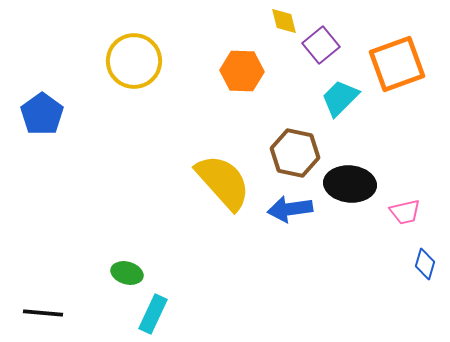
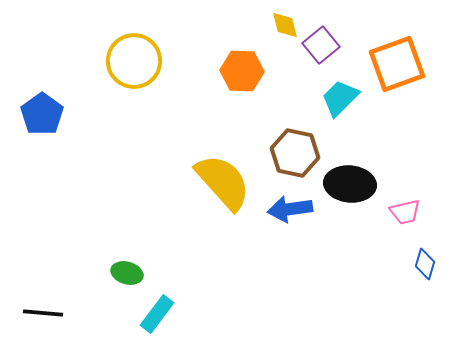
yellow diamond: moved 1 px right, 4 px down
cyan rectangle: moved 4 px right; rotated 12 degrees clockwise
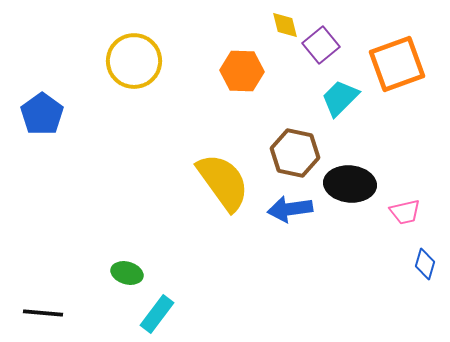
yellow semicircle: rotated 6 degrees clockwise
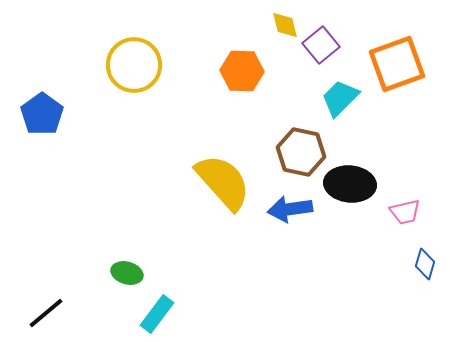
yellow circle: moved 4 px down
brown hexagon: moved 6 px right, 1 px up
yellow semicircle: rotated 6 degrees counterclockwise
black line: moved 3 px right; rotated 45 degrees counterclockwise
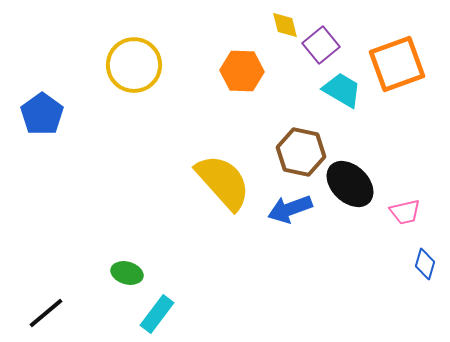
cyan trapezoid: moved 2 px right, 8 px up; rotated 75 degrees clockwise
black ellipse: rotated 39 degrees clockwise
blue arrow: rotated 12 degrees counterclockwise
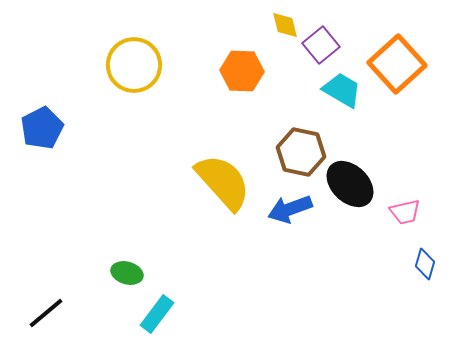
orange square: rotated 22 degrees counterclockwise
blue pentagon: moved 14 px down; rotated 9 degrees clockwise
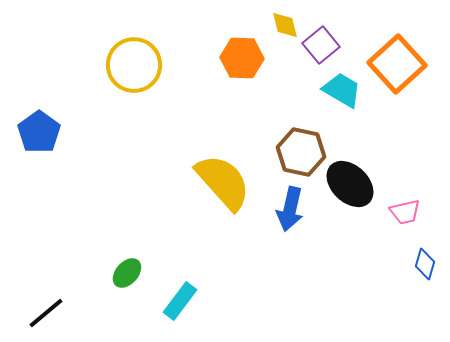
orange hexagon: moved 13 px up
blue pentagon: moved 3 px left, 4 px down; rotated 9 degrees counterclockwise
blue arrow: rotated 57 degrees counterclockwise
green ellipse: rotated 64 degrees counterclockwise
cyan rectangle: moved 23 px right, 13 px up
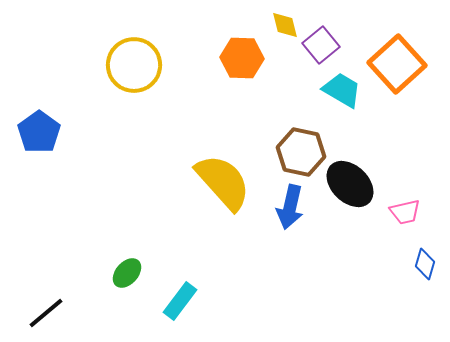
blue arrow: moved 2 px up
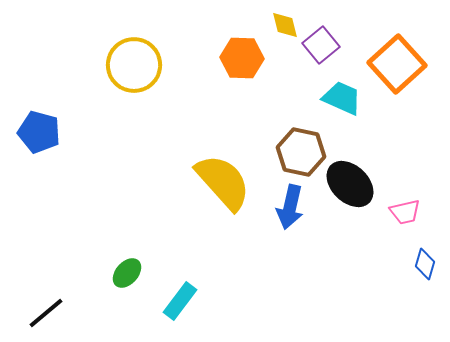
cyan trapezoid: moved 8 px down; rotated 6 degrees counterclockwise
blue pentagon: rotated 21 degrees counterclockwise
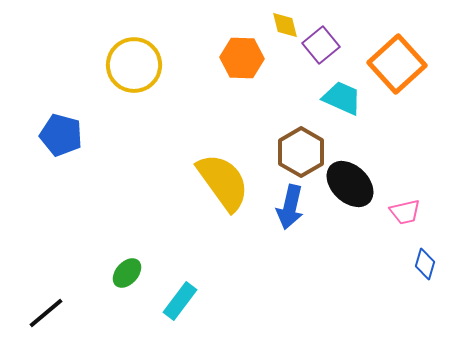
blue pentagon: moved 22 px right, 3 px down
brown hexagon: rotated 18 degrees clockwise
yellow semicircle: rotated 6 degrees clockwise
